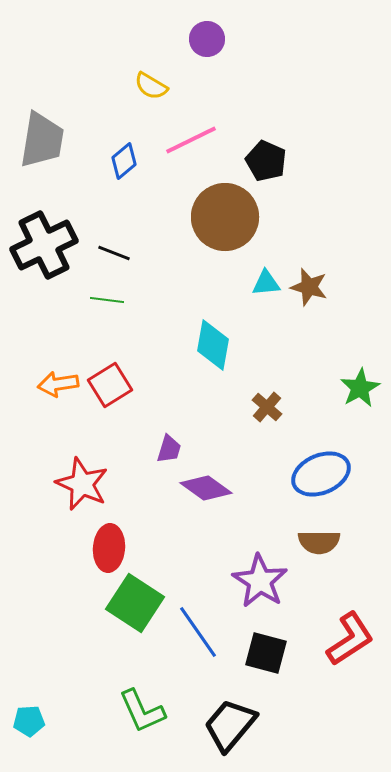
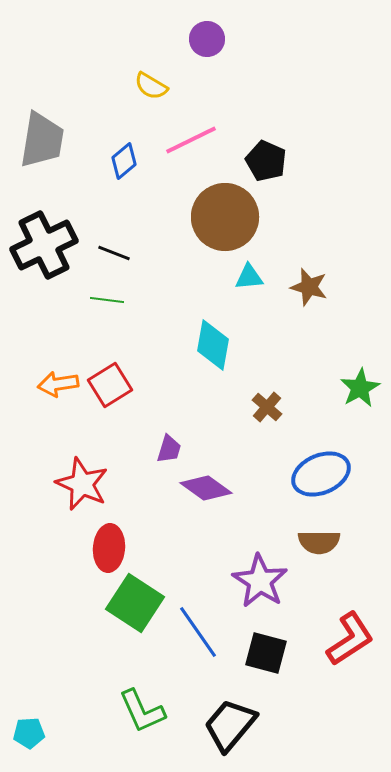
cyan triangle: moved 17 px left, 6 px up
cyan pentagon: moved 12 px down
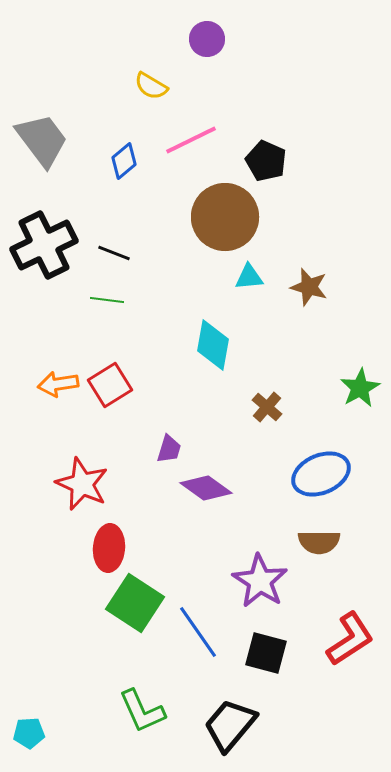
gray trapezoid: rotated 46 degrees counterclockwise
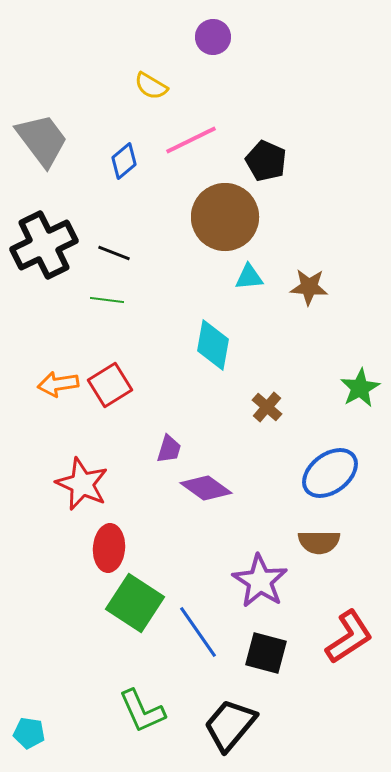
purple circle: moved 6 px right, 2 px up
brown star: rotated 12 degrees counterclockwise
blue ellipse: moved 9 px right, 1 px up; rotated 14 degrees counterclockwise
red L-shape: moved 1 px left, 2 px up
cyan pentagon: rotated 12 degrees clockwise
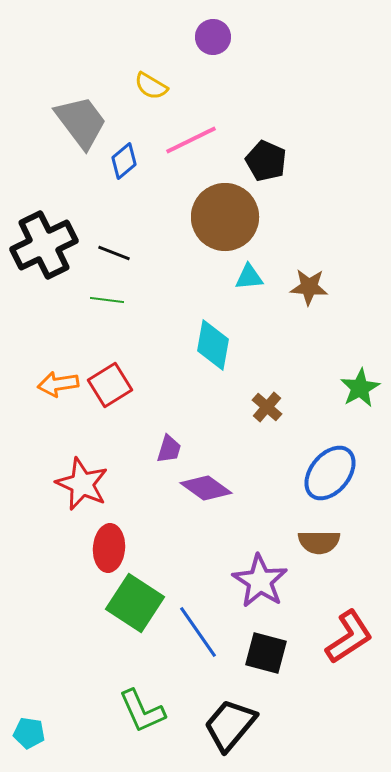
gray trapezoid: moved 39 px right, 18 px up
blue ellipse: rotated 14 degrees counterclockwise
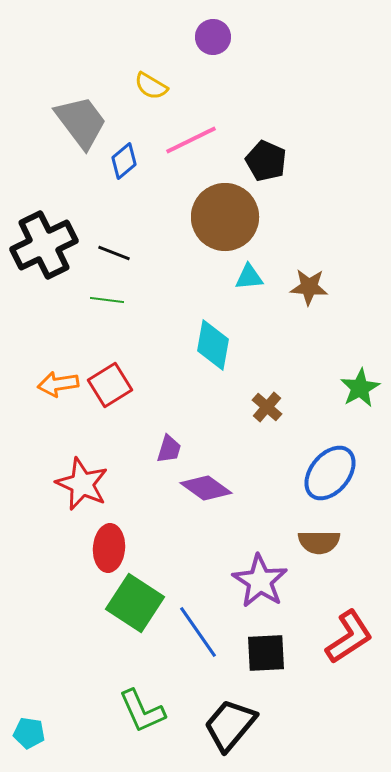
black square: rotated 18 degrees counterclockwise
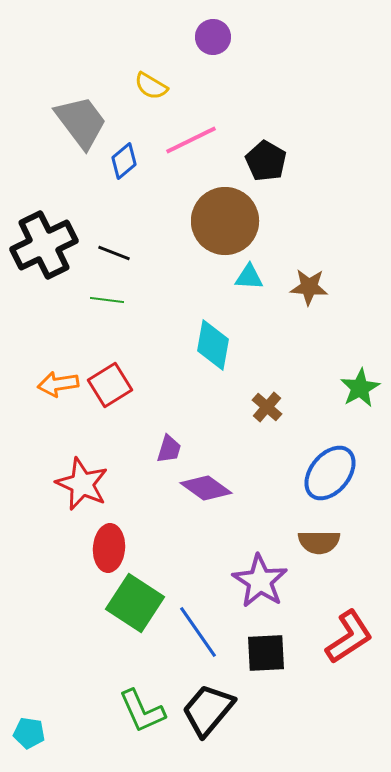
black pentagon: rotated 6 degrees clockwise
brown circle: moved 4 px down
cyan triangle: rotated 8 degrees clockwise
black trapezoid: moved 22 px left, 15 px up
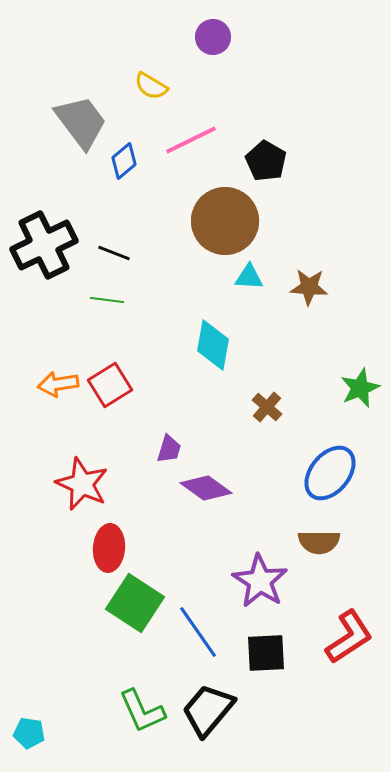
green star: rotated 6 degrees clockwise
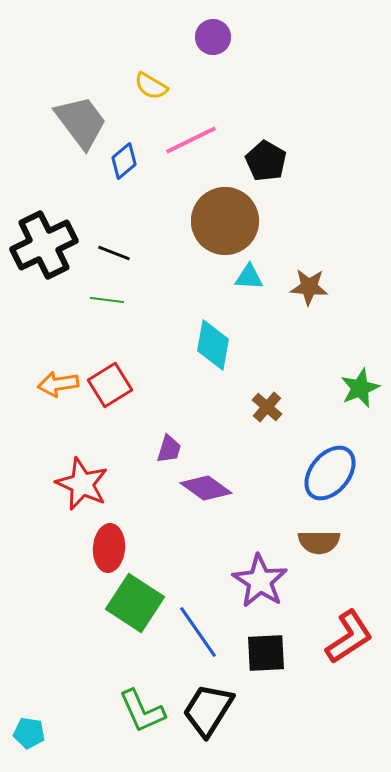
black trapezoid: rotated 8 degrees counterclockwise
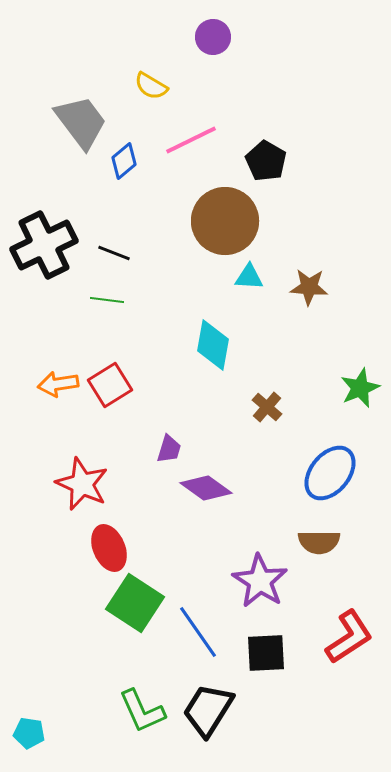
red ellipse: rotated 27 degrees counterclockwise
